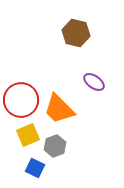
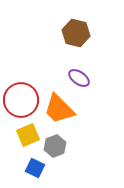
purple ellipse: moved 15 px left, 4 px up
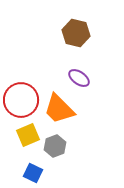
blue square: moved 2 px left, 5 px down
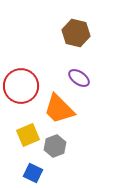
red circle: moved 14 px up
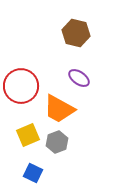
orange trapezoid: rotated 16 degrees counterclockwise
gray hexagon: moved 2 px right, 4 px up
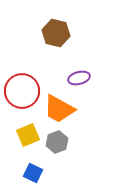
brown hexagon: moved 20 px left
purple ellipse: rotated 50 degrees counterclockwise
red circle: moved 1 px right, 5 px down
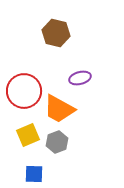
purple ellipse: moved 1 px right
red circle: moved 2 px right
blue square: moved 1 px right, 1 px down; rotated 24 degrees counterclockwise
